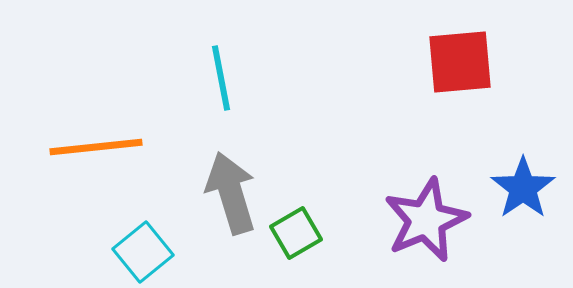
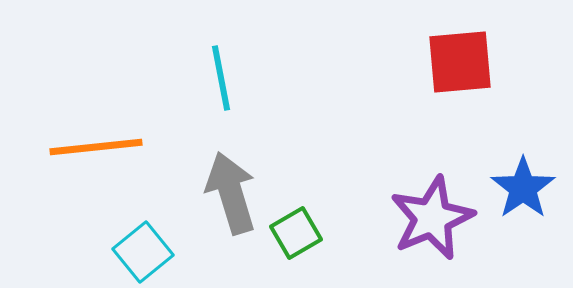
purple star: moved 6 px right, 2 px up
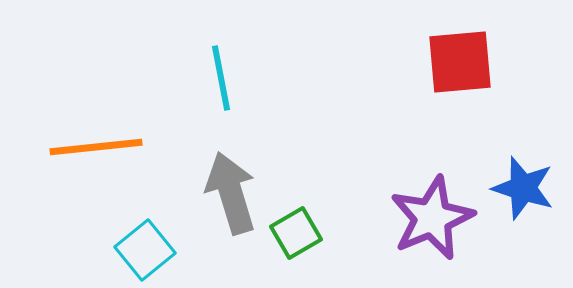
blue star: rotated 20 degrees counterclockwise
cyan square: moved 2 px right, 2 px up
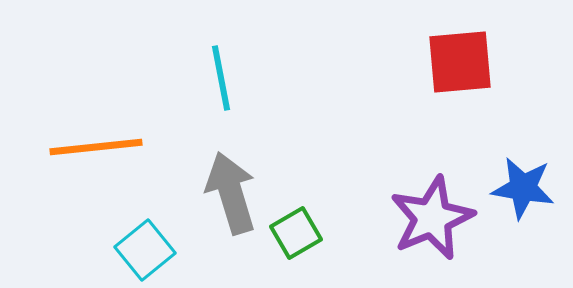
blue star: rotated 8 degrees counterclockwise
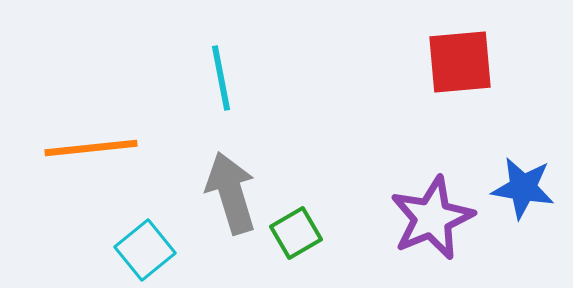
orange line: moved 5 px left, 1 px down
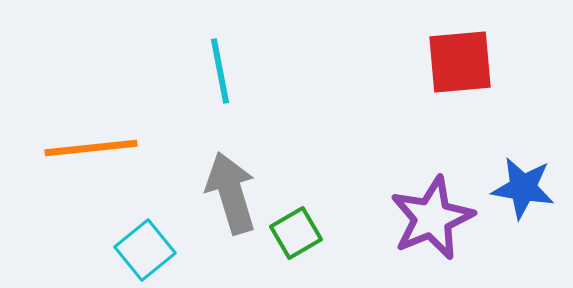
cyan line: moved 1 px left, 7 px up
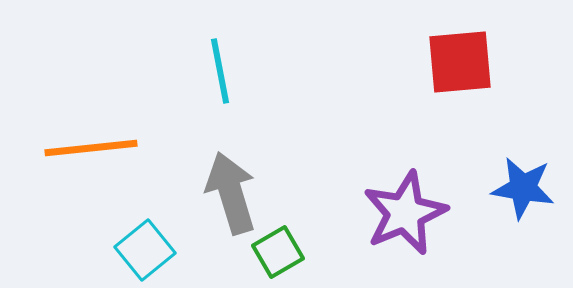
purple star: moved 27 px left, 5 px up
green square: moved 18 px left, 19 px down
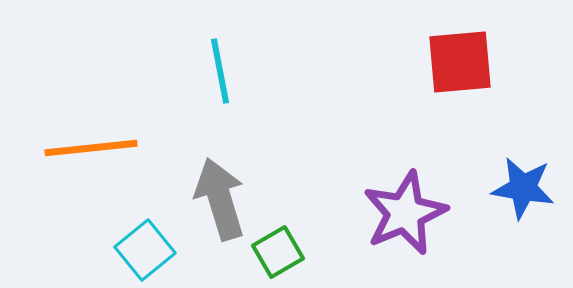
gray arrow: moved 11 px left, 6 px down
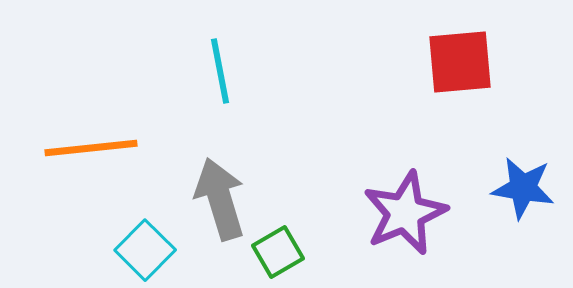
cyan square: rotated 6 degrees counterclockwise
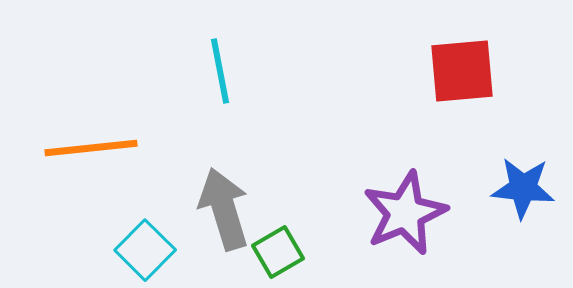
red square: moved 2 px right, 9 px down
blue star: rotated 4 degrees counterclockwise
gray arrow: moved 4 px right, 10 px down
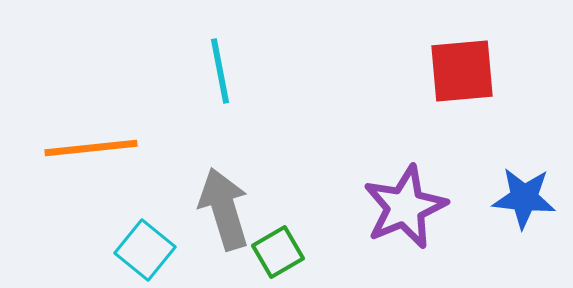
blue star: moved 1 px right, 10 px down
purple star: moved 6 px up
cyan square: rotated 6 degrees counterclockwise
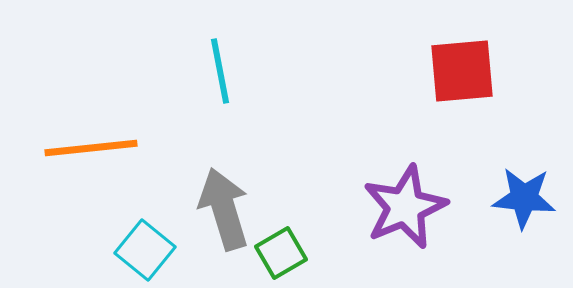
green square: moved 3 px right, 1 px down
